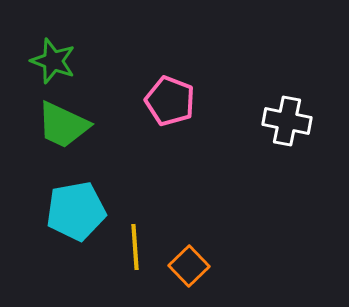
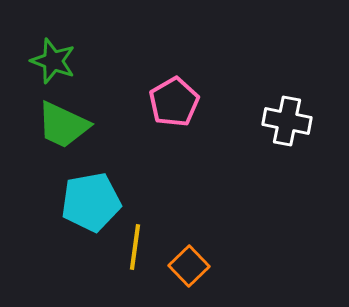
pink pentagon: moved 4 px right, 1 px down; rotated 21 degrees clockwise
cyan pentagon: moved 15 px right, 9 px up
yellow line: rotated 12 degrees clockwise
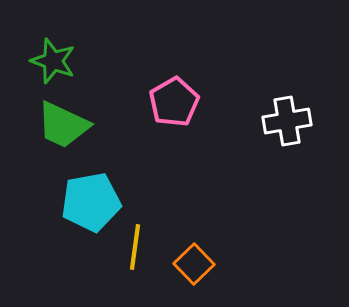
white cross: rotated 21 degrees counterclockwise
orange square: moved 5 px right, 2 px up
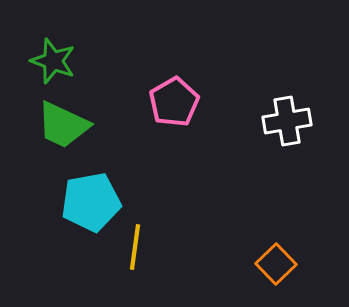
orange square: moved 82 px right
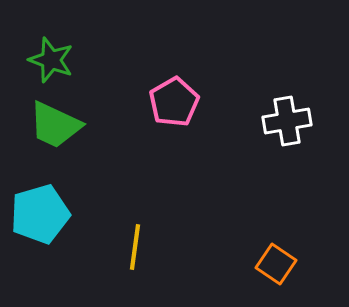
green star: moved 2 px left, 1 px up
green trapezoid: moved 8 px left
cyan pentagon: moved 51 px left, 12 px down; rotated 6 degrees counterclockwise
orange square: rotated 12 degrees counterclockwise
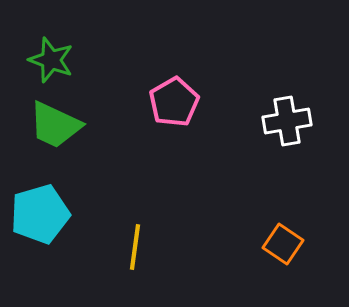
orange square: moved 7 px right, 20 px up
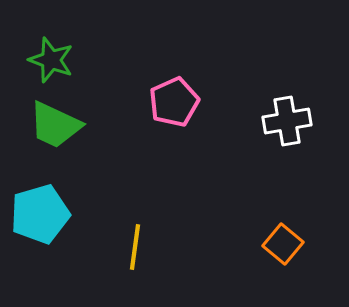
pink pentagon: rotated 6 degrees clockwise
orange square: rotated 6 degrees clockwise
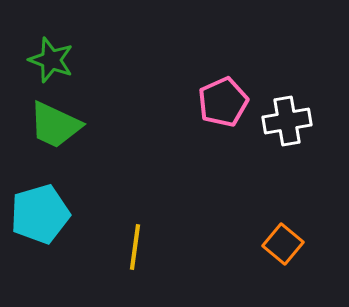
pink pentagon: moved 49 px right
